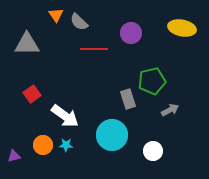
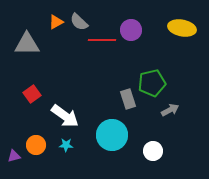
orange triangle: moved 7 px down; rotated 35 degrees clockwise
purple circle: moved 3 px up
red line: moved 8 px right, 9 px up
green pentagon: moved 2 px down
orange circle: moved 7 px left
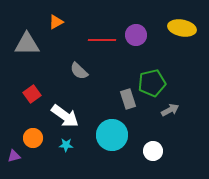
gray semicircle: moved 49 px down
purple circle: moved 5 px right, 5 px down
orange circle: moved 3 px left, 7 px up
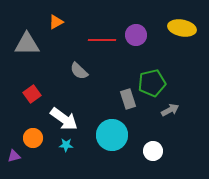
white arrow: moved 1 px left, 3 px down
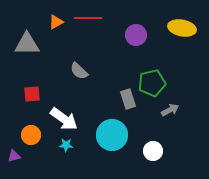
red line: moved 14 px left, 22 px up
red square: rotated 30 degrees clockwise
orange circle: moved 2 px left, 3 px up
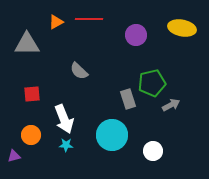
red line: moved 1 px right, 1 px down
gray arrow: moved 1 px right, 5 px up
white arrow: rotated 32 degrees clockwise
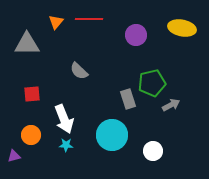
orange triangle: rotated 21 degrees counterclockwise
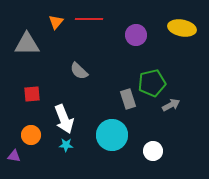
purple triangle: rotated 24 degrees clockwise
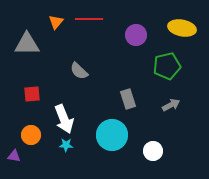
green pentagon: moved 15 px right, 17 px up
